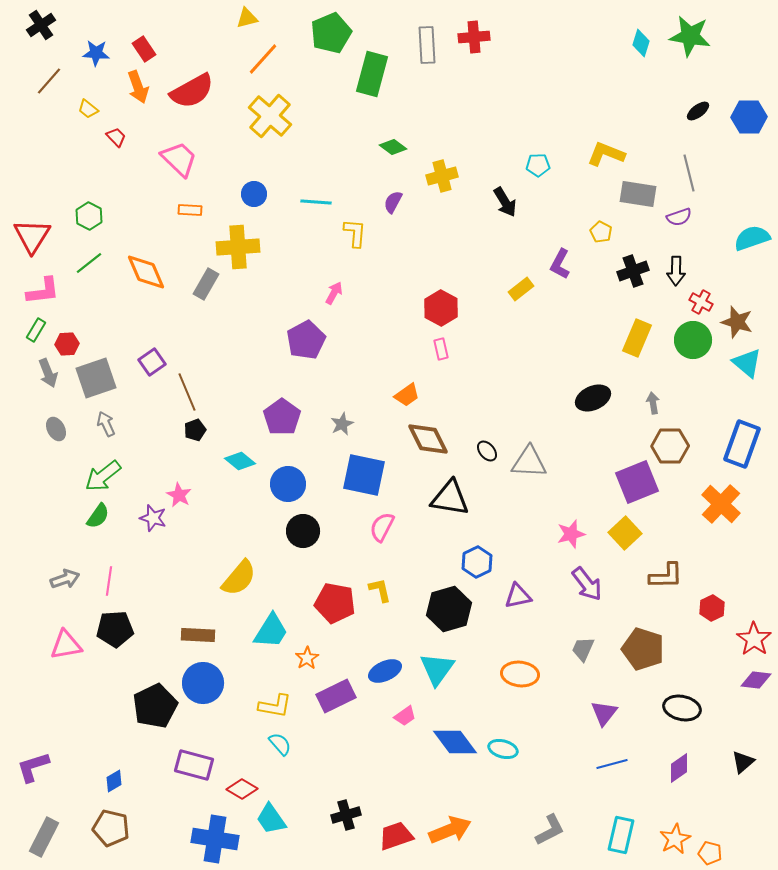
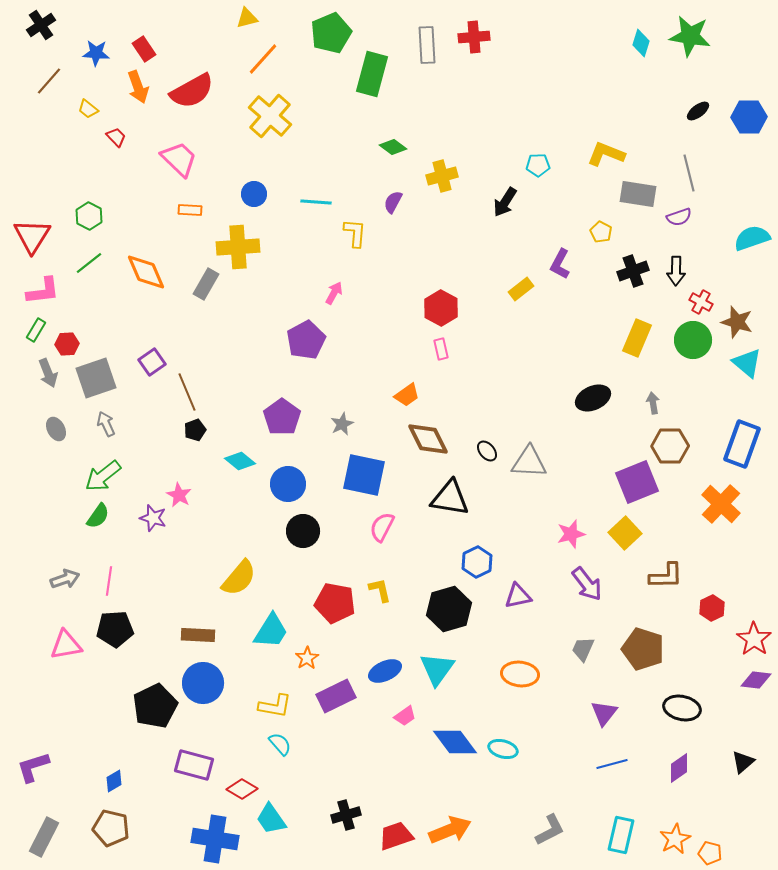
black arrow at (505, 202): rotated 64 degrees clockwise
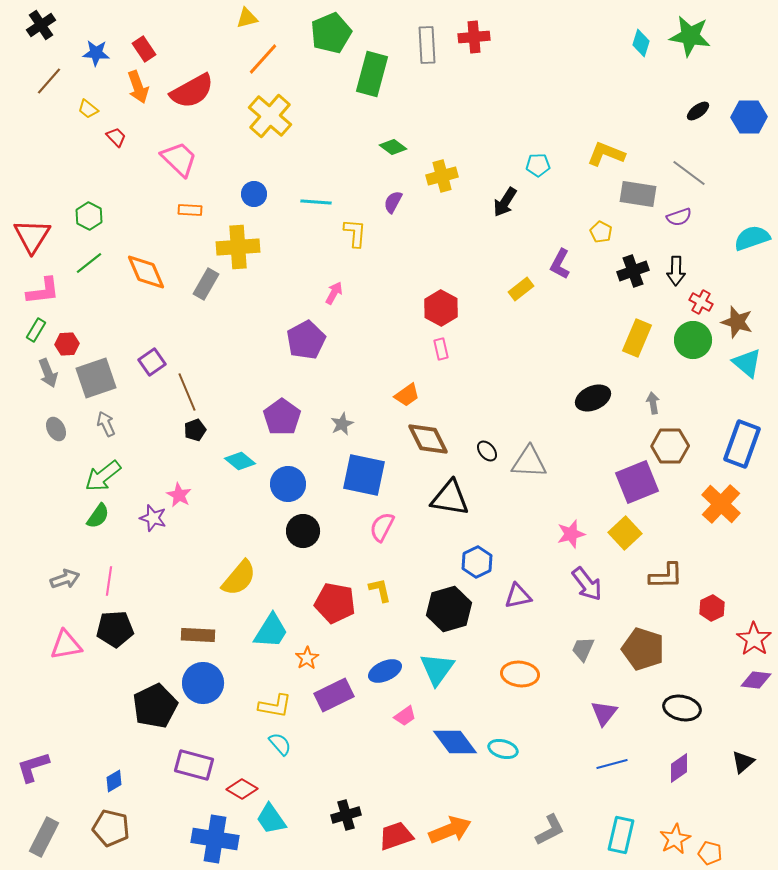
gray line at (689, 173): rotated 39 degrees counterclockwise
purple rectangle at (336, 696): moved 2 px left, 1 px up
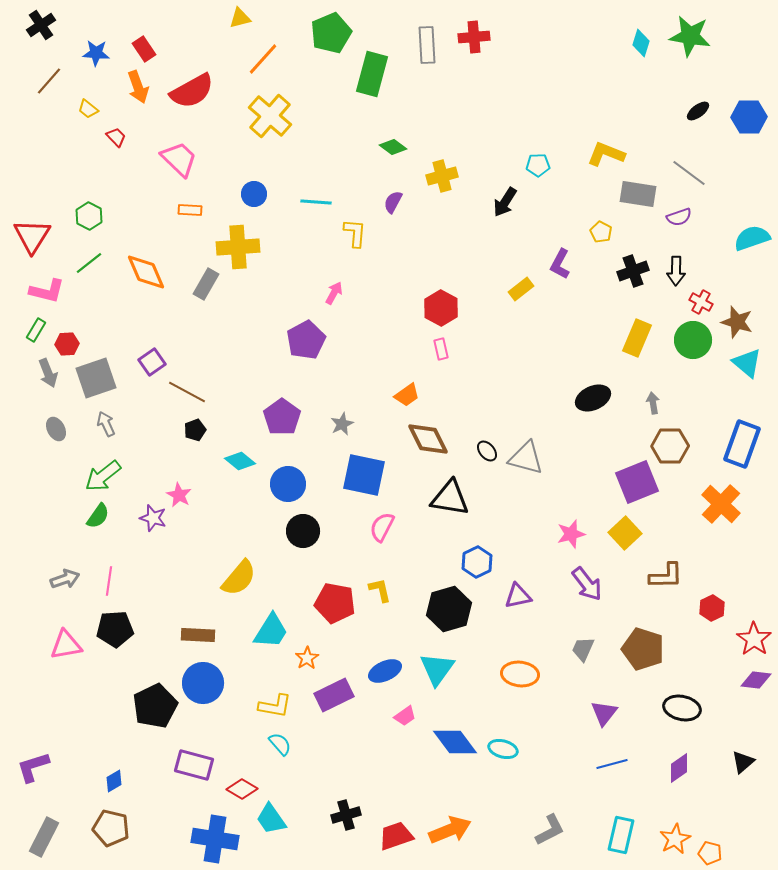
yellow triangle at (247, 18): moved 7 px left
pink L-shape at (43, 291): moved 4 px right; rotated 21 degrees clockwise
brown line at (187, 392): rotated 39 degrees counterclockwise
gray triangle at (529, 462): moved 3 px left, 4 px up; rotated 12 degrees clockwise
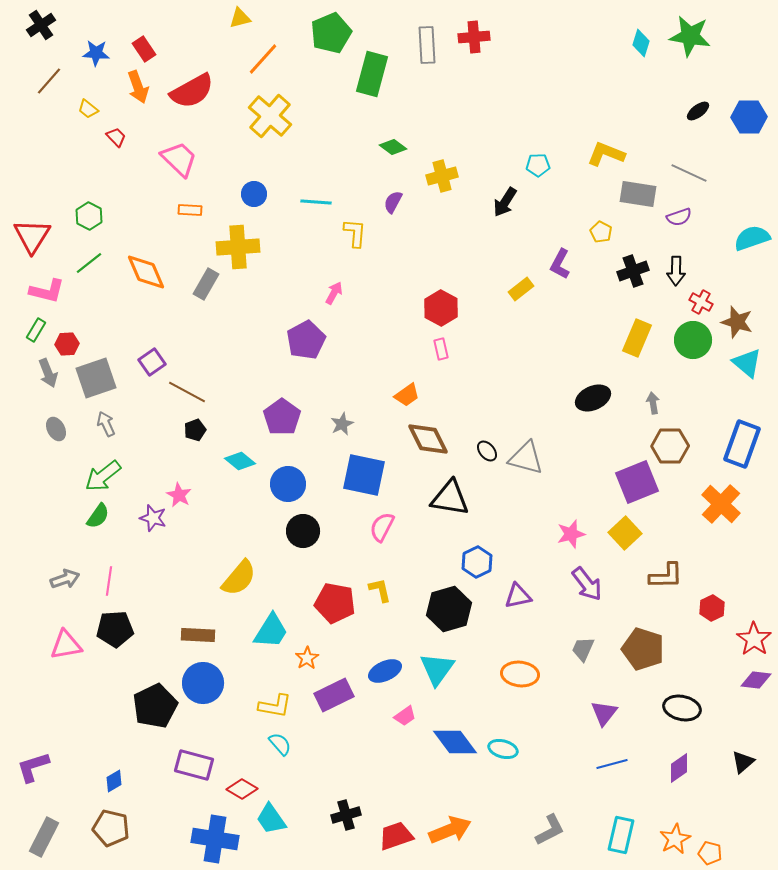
gray line at (689, 173): rotated 12 degrees counterclockwise
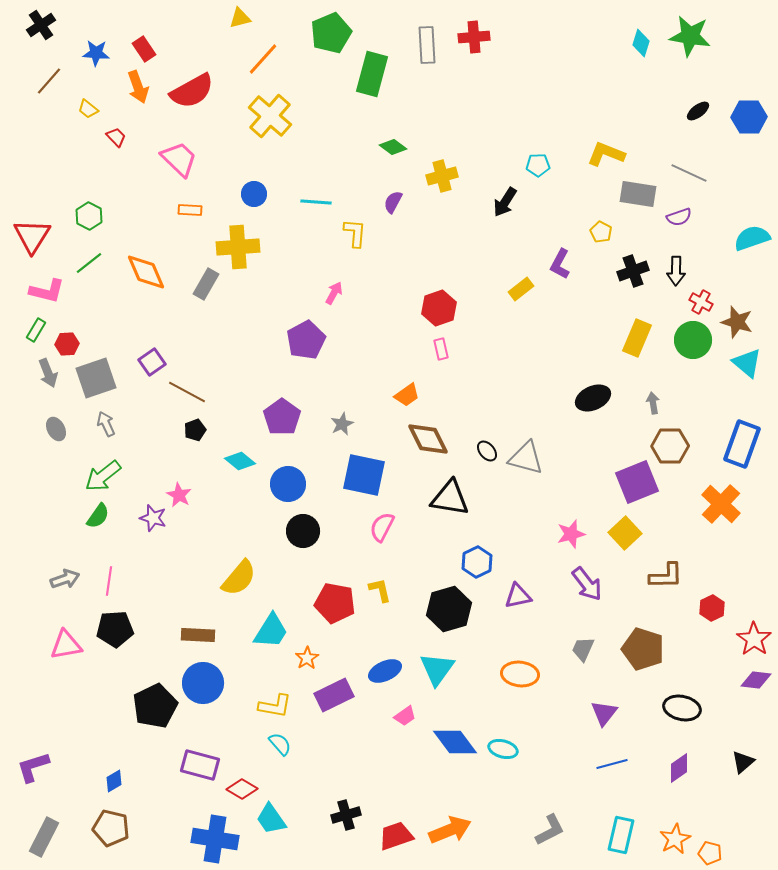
red hexagon at (441, 308): moved 2 px left; rotated 12 degrees clockwise
purple rectangle at (194, 765): moved 6 px right
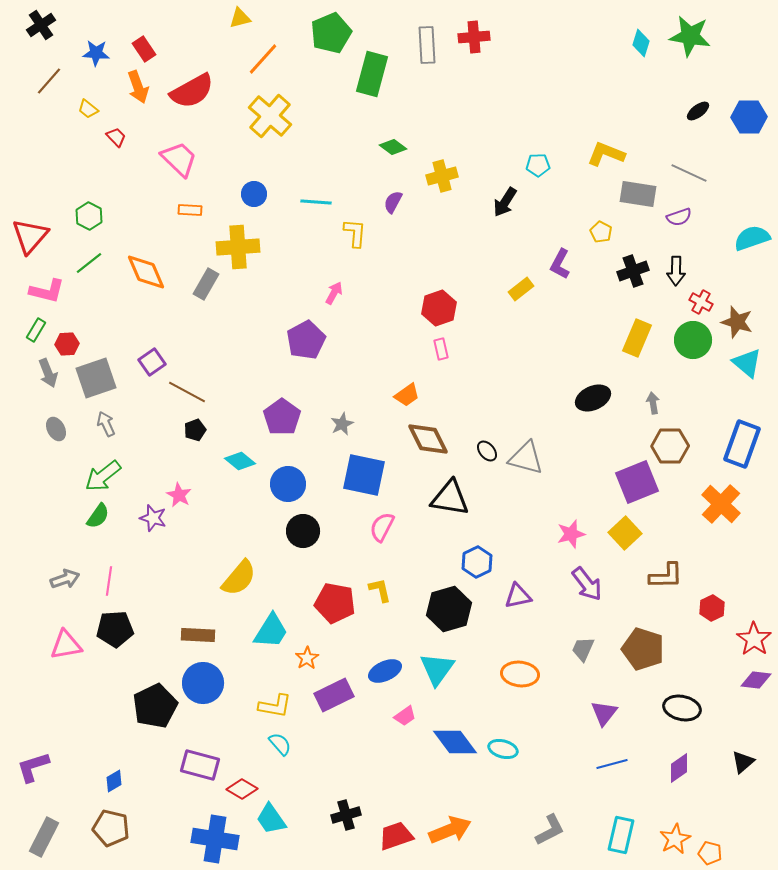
red triangle at (32, 236): moved 2 px left; rotated 9 degrees clockwise
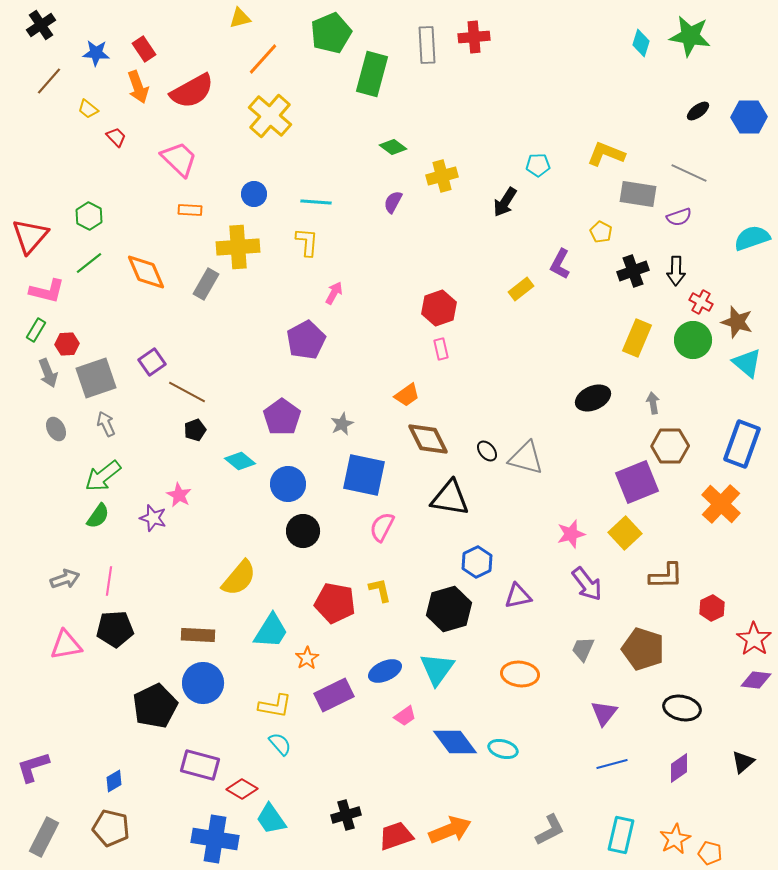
yellow L-shape at (355, 233): moved 48 px left, 9 px down
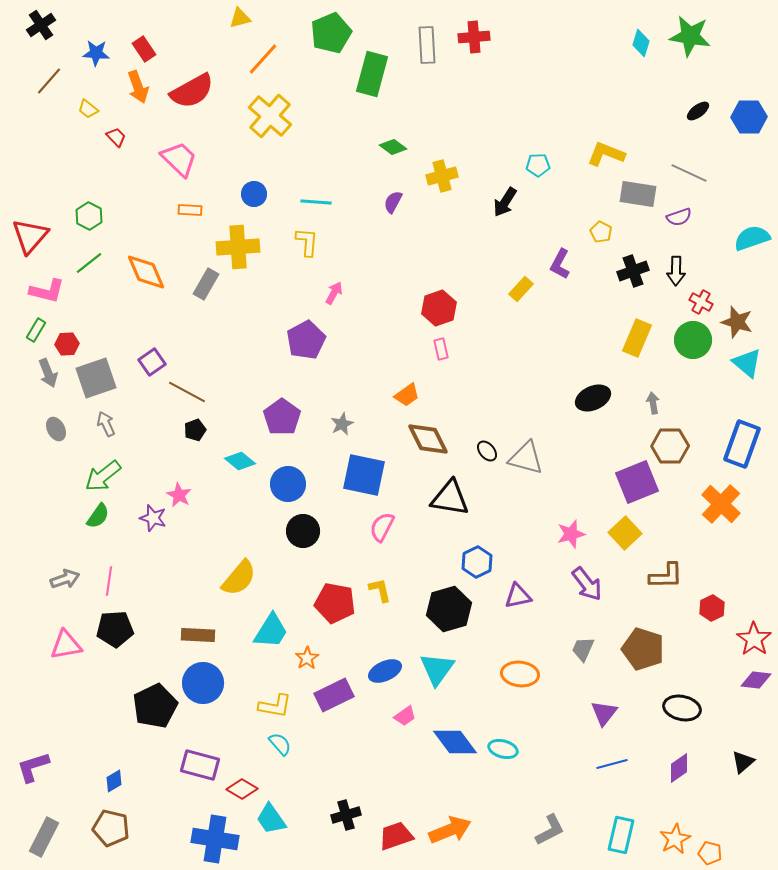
yellow rectangle at (521, 289): rotated 10 degrees counterclockwise
